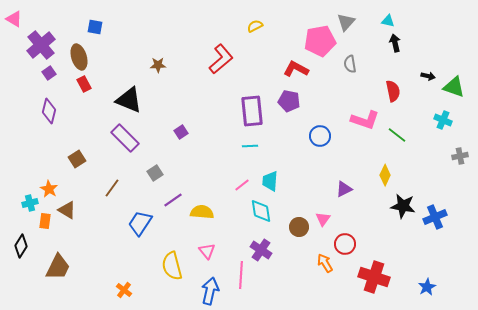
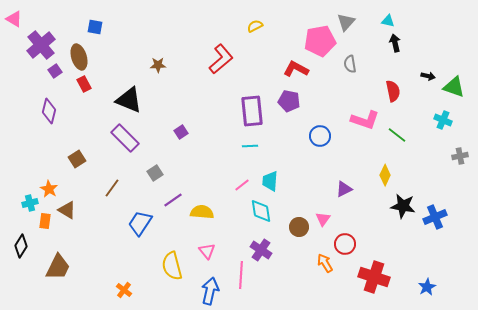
purple square at (49, 73): moved 6 px right, 2 px up
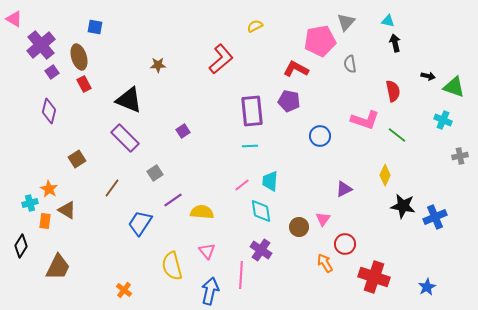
purple square at (55, 71): moved 3 px left, 1 px down
purple square at (181, 132): moved 2 px right, 1 px up
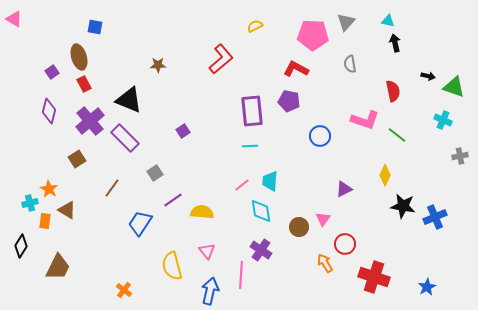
pink pentagon at (320, 41): moved 7 px left, 6 px up; rotated 12 degrees clockwise
purple cross at (41, 45): moved 49 px right, 76 px down
